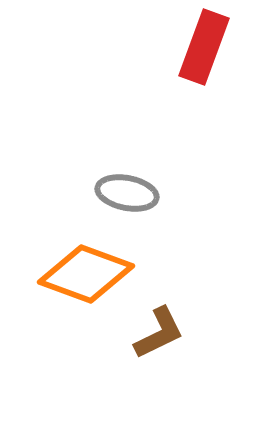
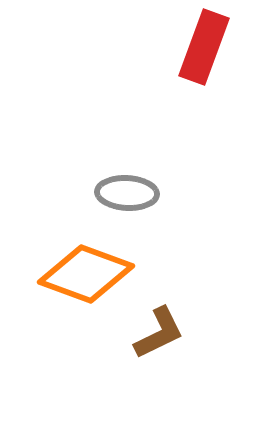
gray ellipse: rotated 8 degrees counterclockwise
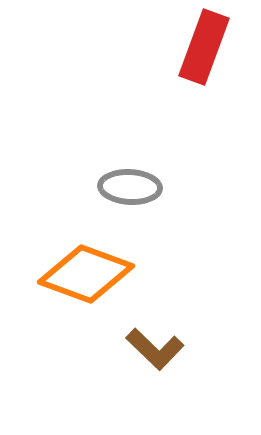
gray ellipse: moved 3 px right, 6 px up
brown L-shape: moved 4 px left, 16 px down; rotated 70 degrees clockwise
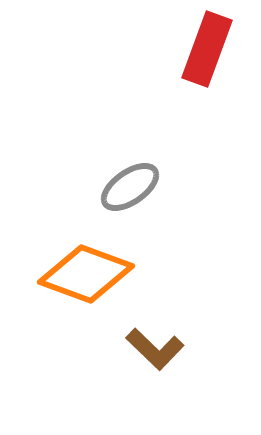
red rectangle: moved 3 px right, 2 px down
gray ellipse: rotated 38 degrees counterclockwise
